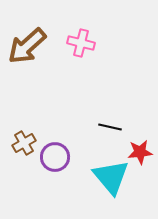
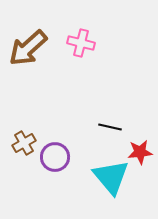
brown arrow: moved 1 px right, 2 px down
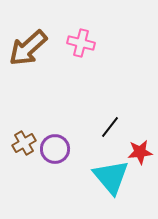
black line: rotated 65 degrees counterclockwise
purple circle: moved 8 px up
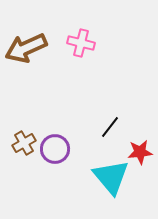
brown arrow: moved 2 px left; rotated 18 degrees clockwise
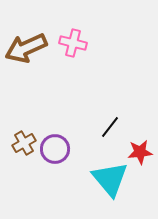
pink cross: moved 8 px left
cyan triangle: moved 1 px left, 2 px down
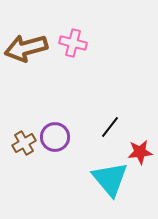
brown arrow: rotated 9 degrees clockwise
purple circle: moved 12 px up
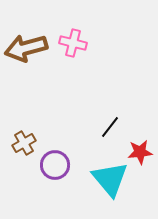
purple circle: moved 28 px down
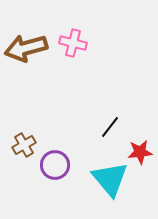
brown cross: moved 2 px down
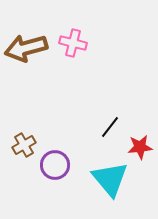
red star: moved 5 px up
